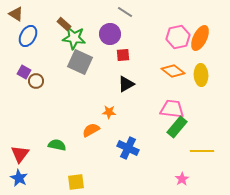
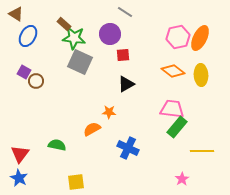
orange semicircle: moved 1 px right, 1 px up
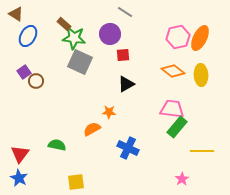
purple square: rotated 24 degrees clockwise
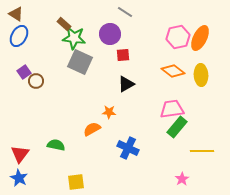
blue ellipse: moved 9 px left
pink trapezoid: rotated 15 degrees counterclockwise
green semicircle: moved 1 px left
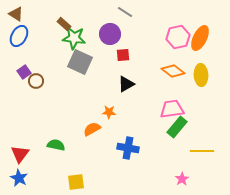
blue cross: rotated 15 degrees counterclockwise
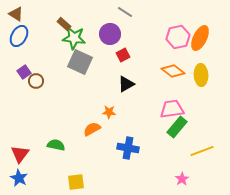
red square: rotated 24 degrees counterclockwise
yellow line: rotated 20 degrees counterclockwise
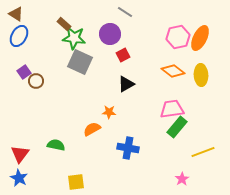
yellow line: moved 1 px right, 1 px down
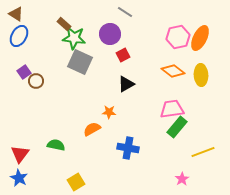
yellow square: rotated 24 degrees counterclockwise
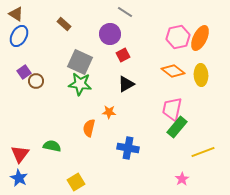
green star: moved 6 px right, 46 px down
pink trapezoid: rotated 70 degrees counterclockwise
orange semicircle: moved 3 px left, 1 px up; rotated 48 degrees counterclockwise
green semicircle: moved 4 px left, 1 px down
